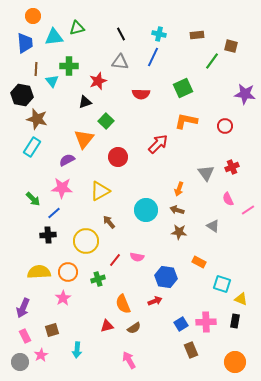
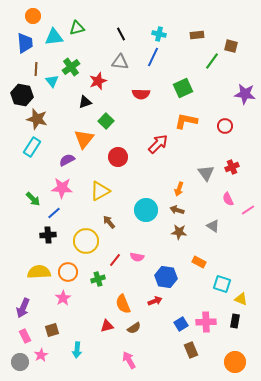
green cross at (69, 66): moved 2 px right, 1 px down; rotated 36 degrees counterclockwise
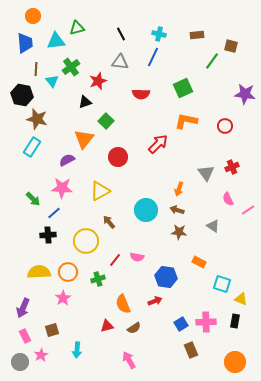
cyan triangle at (54, 37): moved 2 px right, 4 px down
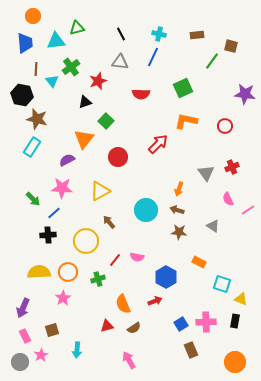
blue hexagon at (166, 277): rotated 20 degrees clockwise
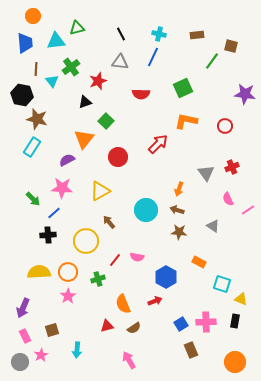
pink star at (63, 298): moved 5 px right, 2 px up
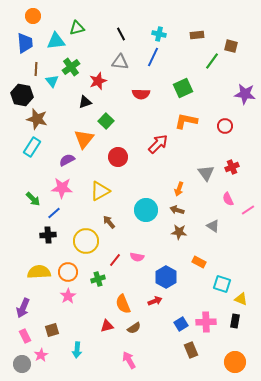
gray circle at (20, 362): moved 2 px right, 2 px down
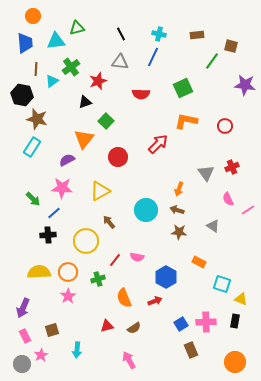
cyan triangle at (52, 81): rotated 32 degrees clockwise
purple star at (245, 94): moved 9 px up
orange semicircle at (123, 304): moved 1 px right, 6 px up
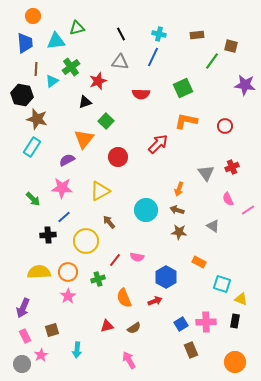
blue line at (54, 213): moved 10 px right, 4 px down
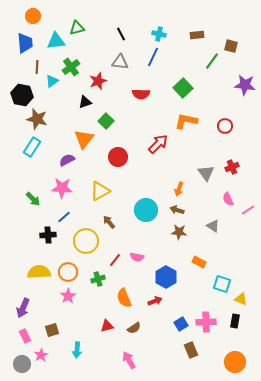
brown line at (36, 69): moved 1 px right, 2 px up
green square at (183, 88): rotated 18 degrees counterclockwise
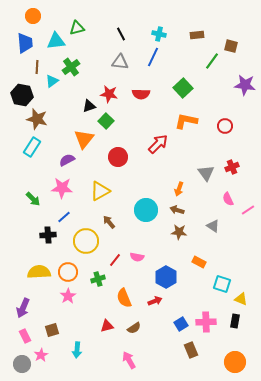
red star at (98, 81): moved 11 px right, 13 px down; rotated 30 degrees clockwise
black triangle at (85, 102): moved 4 px right, 4 px down
